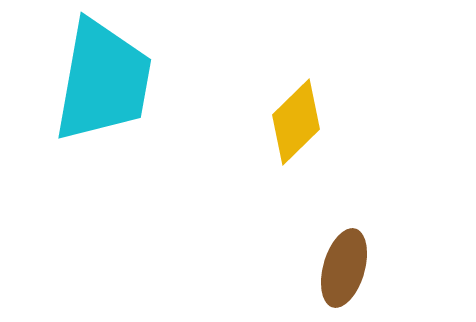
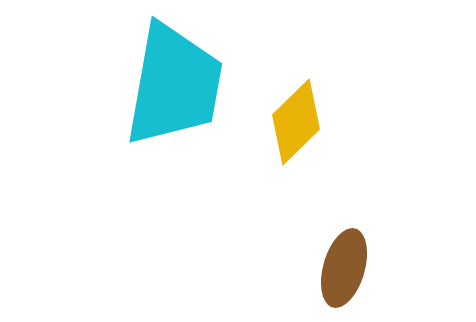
cyan trapezoid: moved 71 px right, 4 px down
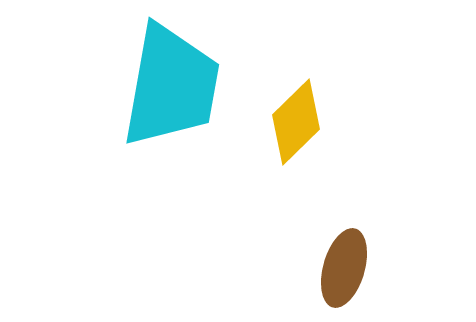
cyan trapezoid: moved 3 px left, 1 px down
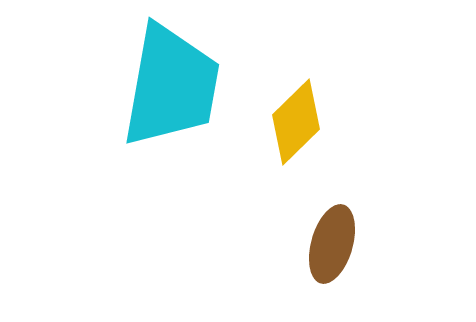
brown ellipse: moved 12 px left, 24 px up
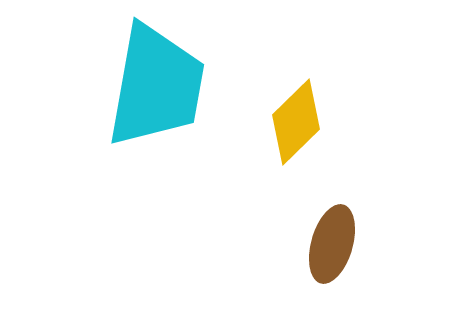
cyan trapezoid: moved 15 px left
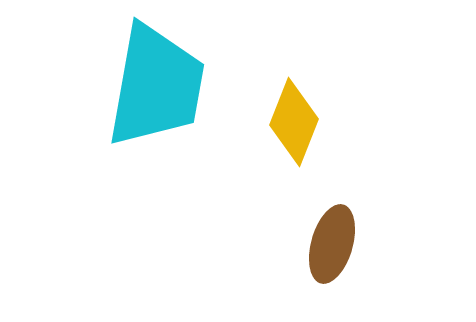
yellow diamond: moved 2 px left; rotated 24 degrees counterclockwise
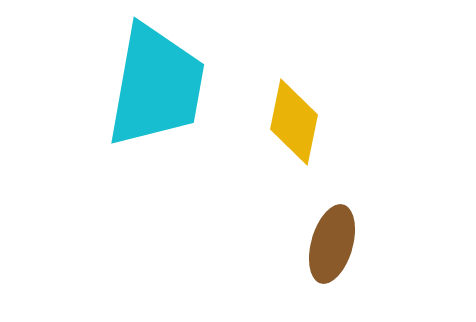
yellow diamond: rotated 10 degrees counterclockwise
